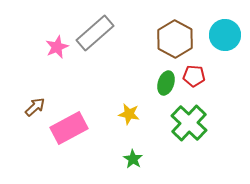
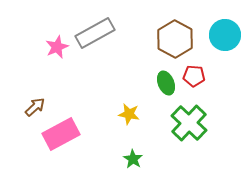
gray rectangle: rotated 12 degrees clockwise
green ellipse: rotated 40 degrees counterclockwise
pink rectangle: moved 8 px left, 6 px down
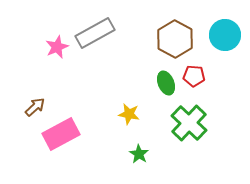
green star: moved 6 px right, 5 px up
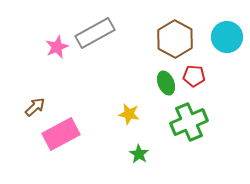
cyan circle: moved 2 px right, 2 px down
green cross: moved 1 px up; rotated 24 degrees clockwise
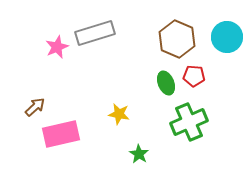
gray rectangle: rotated 12 degrees clockwise
brown hexagon: moved 2 px right; rotated 6 degrees counterclockwise
yellow star: moved 10 px left
pink rectangle: rotated 15 degrees clockwise
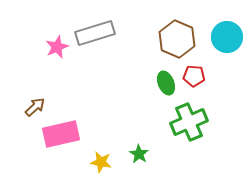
yellow star: moved 18 px left, 48 px down
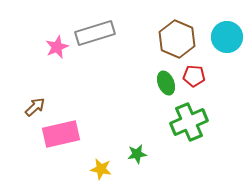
green star: moved 2 px left; rotated 30 degrees clockwise
yellow star: moved 7 px down
